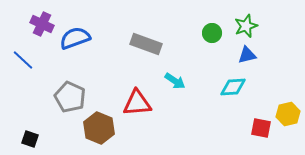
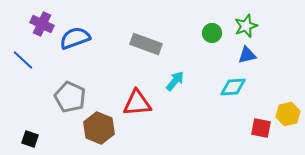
cyan arrow: rotated 85 degrees counterclockwise
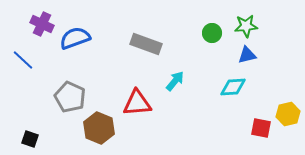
green star: rotated 15 degrees clockwise
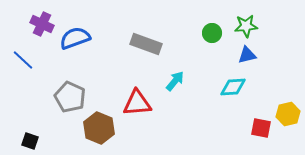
black square: moved 2 px down
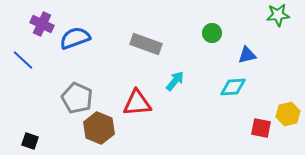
green star: moved 32 px right, 11 px up
gray pentagon: moved 7 px right, 1 px down
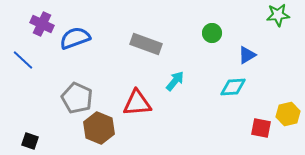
blue triangle: rotated 18 degrees counterclockwise
